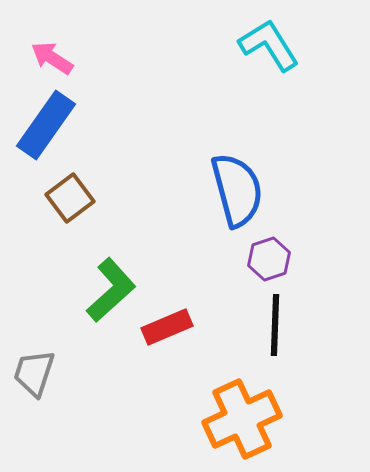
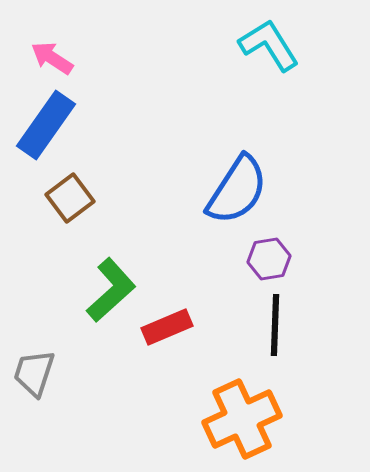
blue semicircle: rotated 48 degrees clockwise
purple hexagon: rotated 9 degrees clockwise
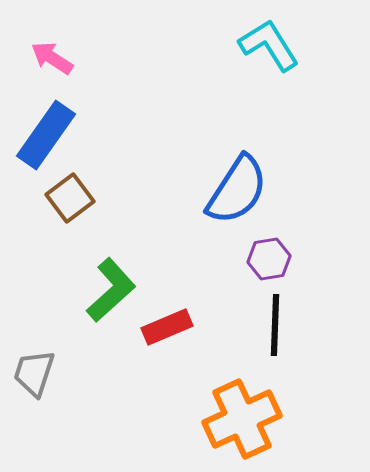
blue rectangle: moved 10 px down
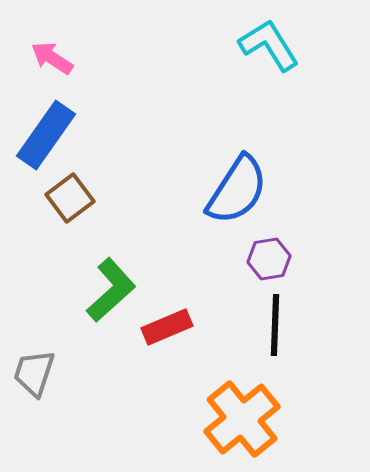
orange cross: rotated 14 degrees counterclockwise
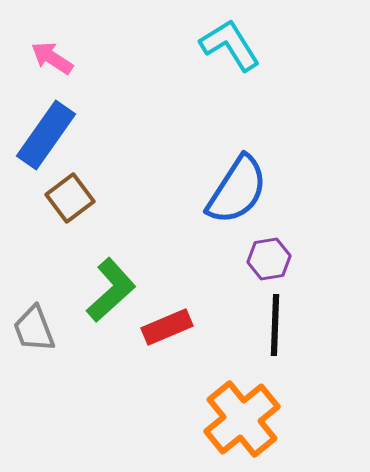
cyan L-shape: moved 39 px left
gray trapezoid: moved 44 px up; rotated 39 degrees counterclockwise
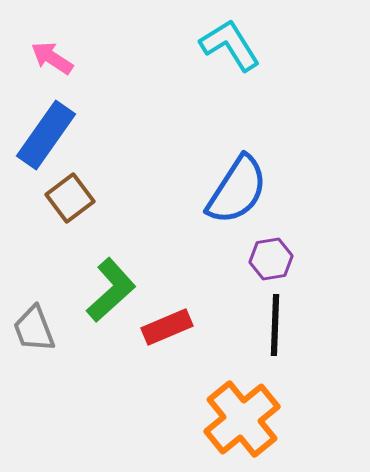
purple hexagon: moved 2 px right
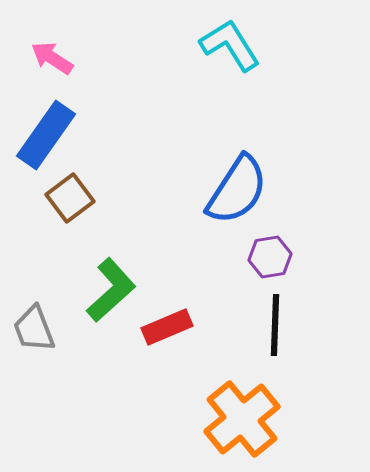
purple hexagon: moved 1 px left, 2 px up
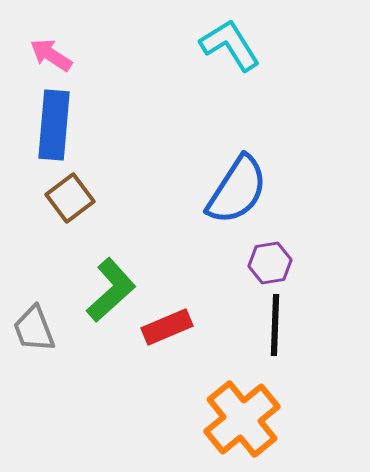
pink arrow: moved 1 px left, 3 px up
blue rectangle: moved 8 px right, 10 px up; rotated 30 degrees counterclockwise
purple hexagon: moved 6 px down
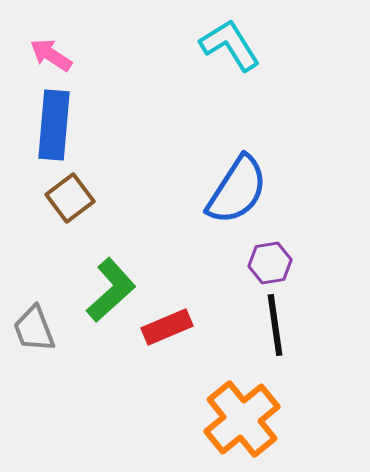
black line: rotated 10 degrees counterclockwise
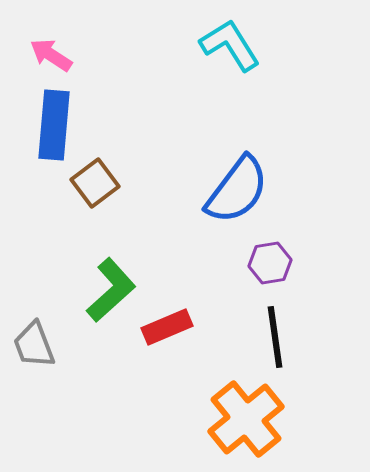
blue semicircle: rotated 4 degrees clockwise
brown square: moved 25 px right, 15 px up
black line: moved 12 px down
gray trapezoid: moved 16 px down
orange cross: moved 4 px right
